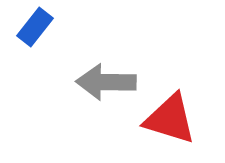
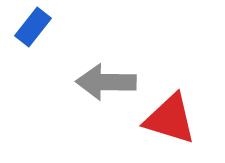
blue rectangle: moved 2 px left
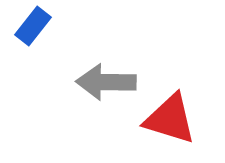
blue rectangle: moved 1 px up
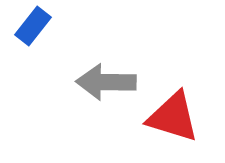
red triangle: moved 3 px right, 2 px up
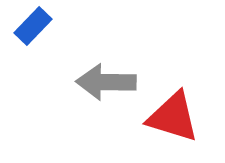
blue rectangle: rotated 6 degrees clockwise
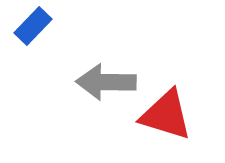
red triangle: moved 7 px left, 2 px up
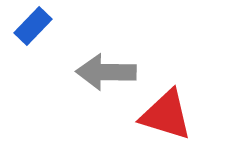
gray arrow: moved 10 px up
